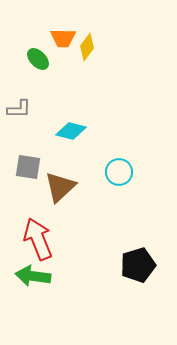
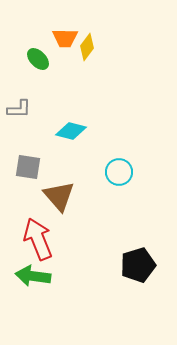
orange trapezoid: moved 2 px right
brown triangle: moved 1 px left, 9 px down; rotated 28 degrees counterclockwise
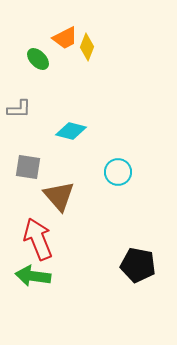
orange trapezoid: rotated 28 degrees counterclockwise
yellow diamond: rotated 16 degrees counterclockwise
cyan circle: moved 1 px left
black pentagon: rotated 28 degrees clockwise
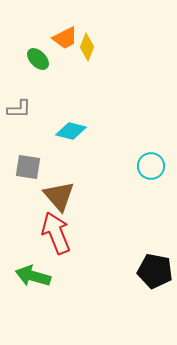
cyan circle: moved 33 px right, 6 px up
red arrow: moved 18 px right, 6 px up
black pentagon: moved 17 px right, 6 px down
green arrow: rotated 8 degrees clockwise
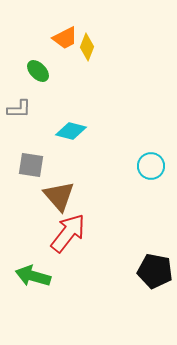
green ellipse: moved 12 px down
gray square: moved 3 px right, 2 px up
red arrow: moved 12 px right; rotated 60 degrees clockwise
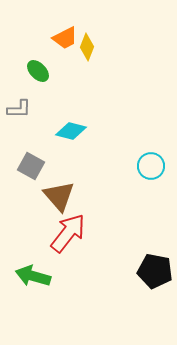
gray square: moved 1 px down; rotated 20 degrees clockwise
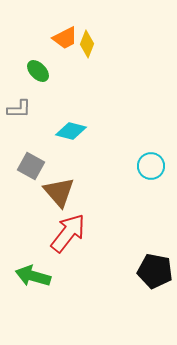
yellow diamond: moved 3 px up
brown triangle: moved 4 px up
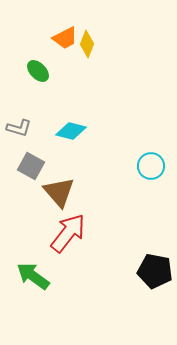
gray L-shape: moved 19 px down; rotated 15 degrees clockwise
green arrow: rotated 20 degrees clockwise
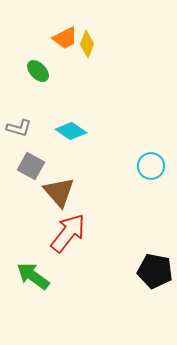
cyan diamond: rotated 20 degrees clockwise
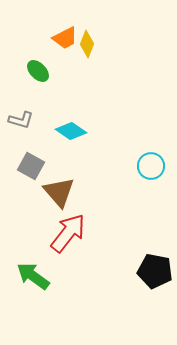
gray L-shape: moved 2 px right, 8 px up
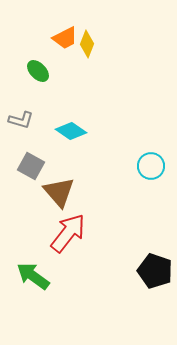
black pentagon: rotated 8 degrees clockwise
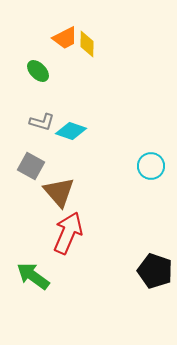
yellow diamond: rotated 20 degrees counterclockwise
gray L-shape: moved 21 px right, 2 px down
cyan diamond: rotated 16 degrees counterclockwise
red arrow: rotated 15 degrees counterclockwise
